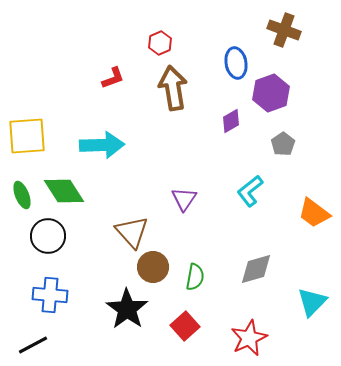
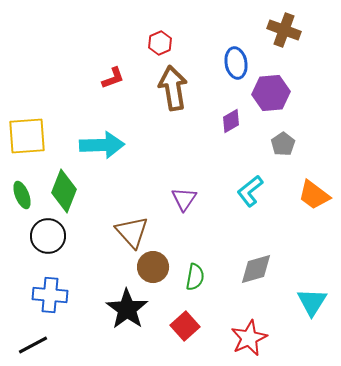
purple hexagon: rotated 15 degrees clockwise
green diamond: rotated 54 degrees clockwise
orange trapezoid: moved 18 px up
cyan triangle: rotated 12 degrees counterclockwise
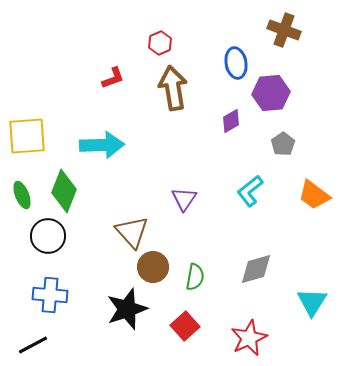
black star: rotated 18 degrees clockwise
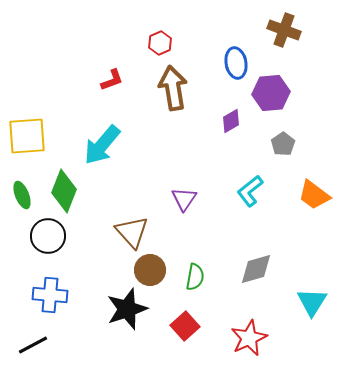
red L-shape: moved 1 px left, 2 px down
cyan arrow: rotated 132 degrees clockwise
brown circle: moved 3 px left, 3 px down
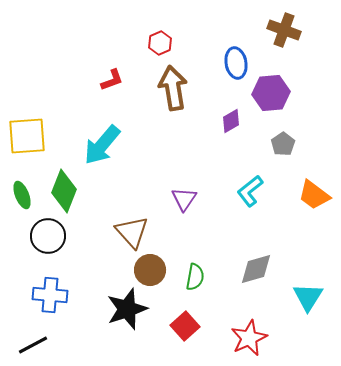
cyan triangle: moved 4 px left, 5 px up
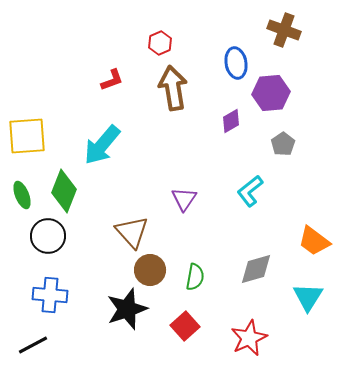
orange trapezoid: moved 46 px down
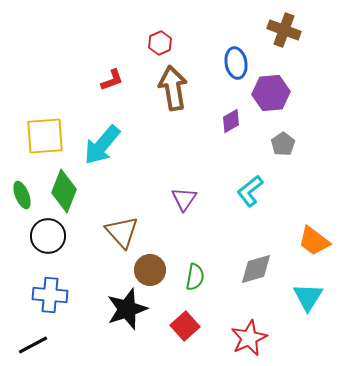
yellow square: moved 18 px right
brown triangle: moved 10 px left
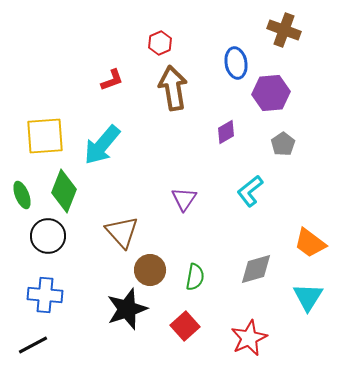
purple diamond: moved 5 px left, 11 px down
orange trapezoid: moved 4 px left, 2 px down
blue cross: moved 5 px left
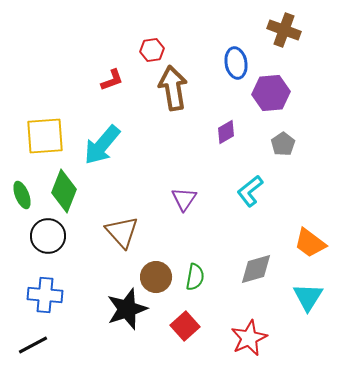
red hexagon: moved 8 px left, 7 px down; rotated 15 degrees clockwise
brown circle: moved 6 px right, 7 px down
